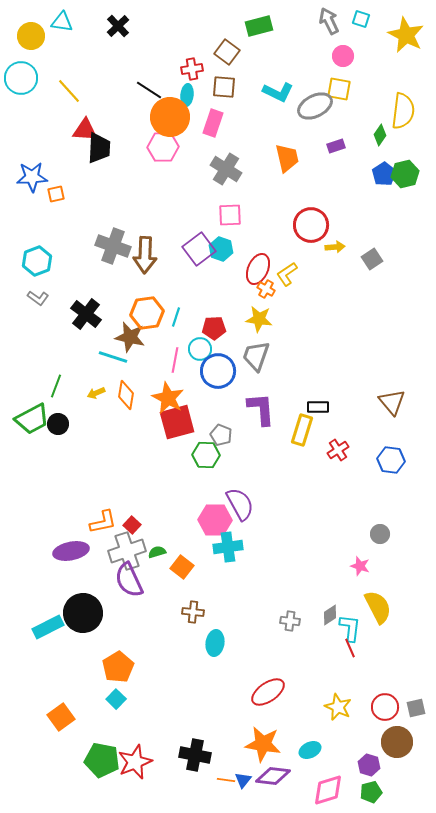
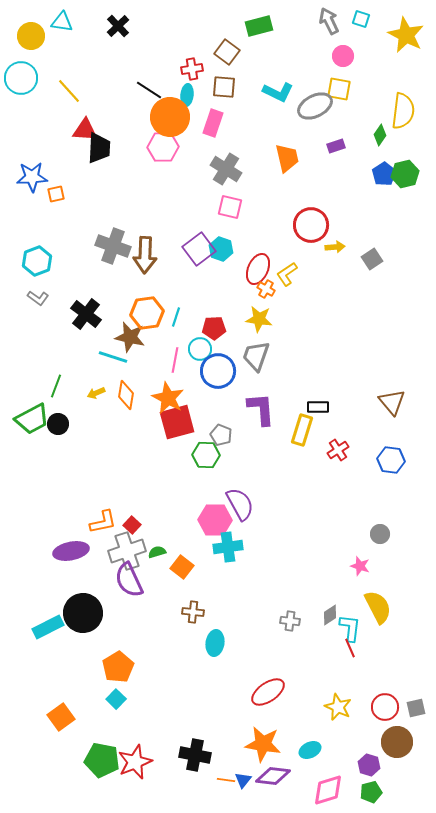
pink square at (230, 215): moved 8 px up; rotated 15 degrees clockwise
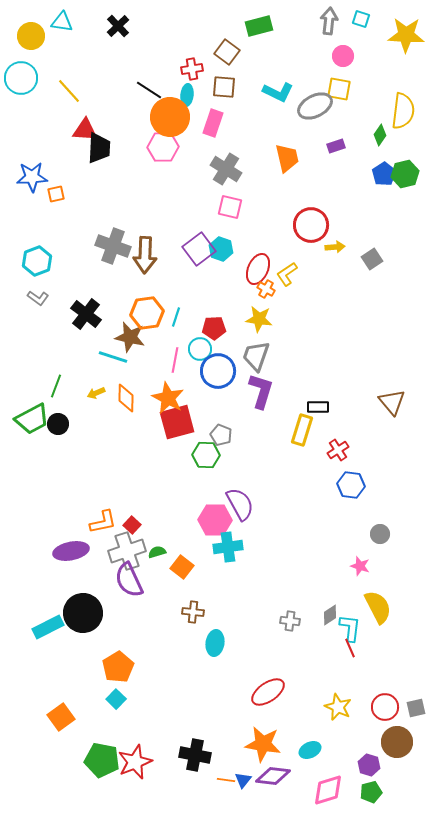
gray arrow at (329, 21): rotated 32 degrees clockwise
yellow star at (406, 35): rotated 24 degrees counterclockwise
orange diamond at (126, 395): moved 3 px down; rotated 8 degrees counterclockwise
purple L-shape at (261, 409): moved 18 px up; rotated 21 degrees clockwise
blue hexagon at (391, 460): moved 40 px left, 25 px down
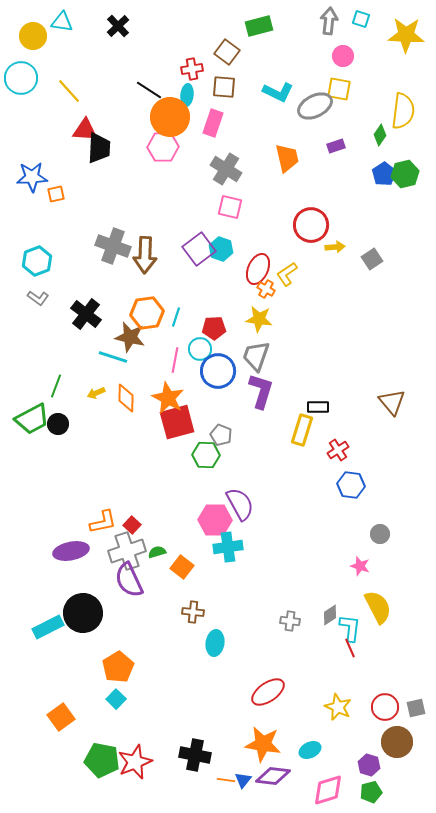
yellow circle at (31, 36): moved 2 px right
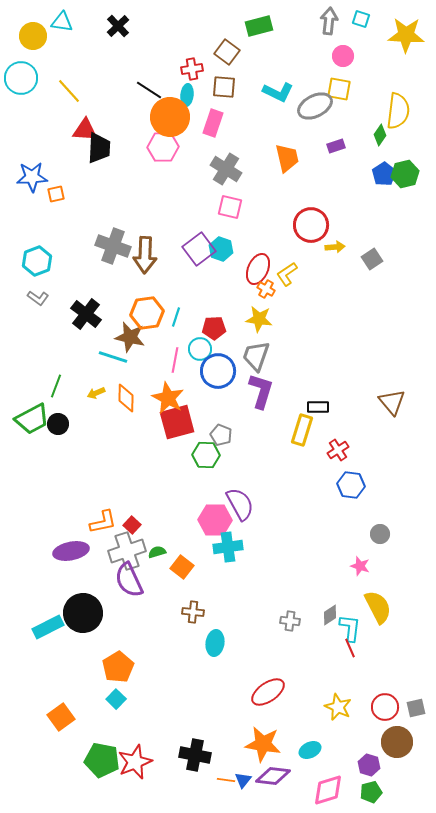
yellow semicircle at (403, 111): moved 5 px left
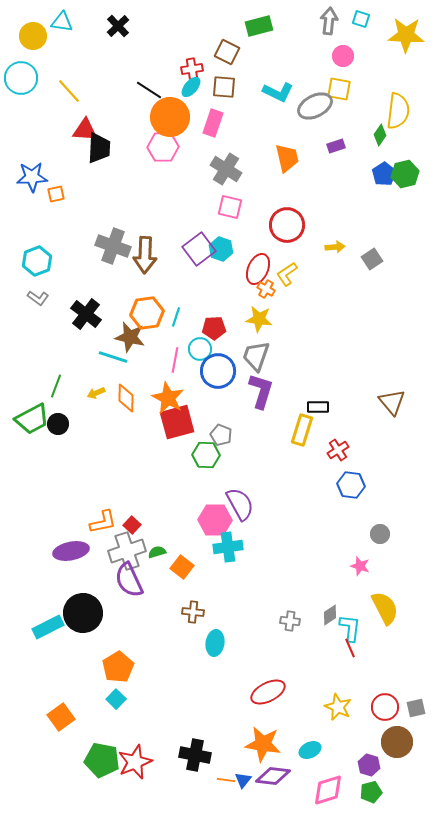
brown square at (227, 52): rotated 10 degrees counterclockwise
cyan ellipse at (187, 95): moved 4 px right, 8 px up; rotated 35 degrees clockwise
red circle at (311, 225): moved 24 px left
yellow semicircle at (378, 607): moved 7 px right, 1 px down
red ellipse at (268, 692): rotated 8 degrees clockwise
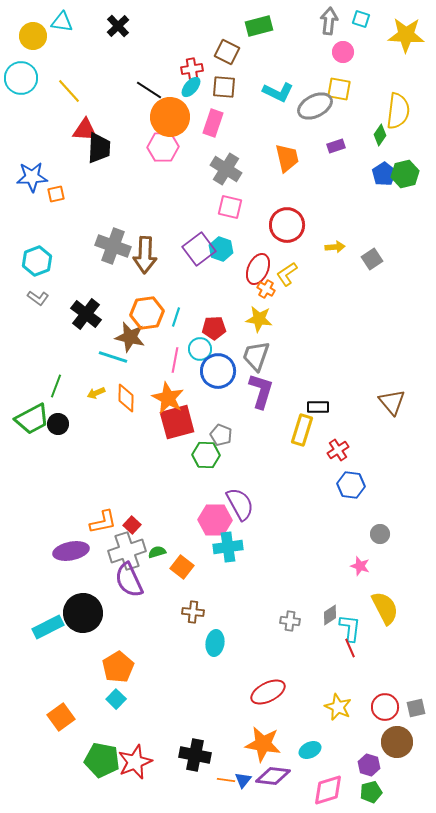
pink circle at (343, 56): moved 4 px up
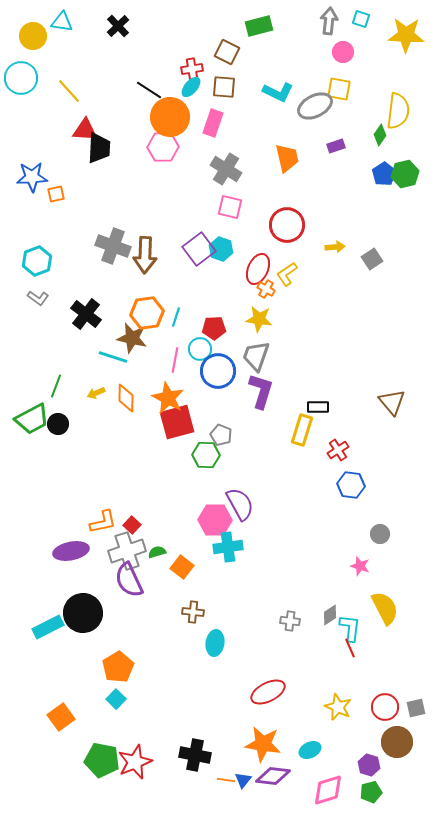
brown star at (130, 337): moved 2 px right, 1 px down
